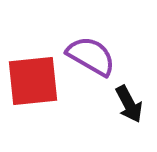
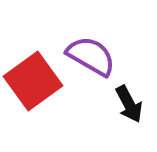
red square: rotated 30 degrees counterclockwise
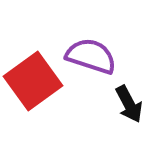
purple semicircle: rotated 12 degrees counterclockwise
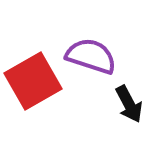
red square: rotated 6 degrees clockwise
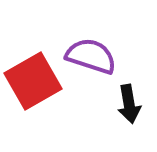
black arrow: rotated 18 degrees clockwise
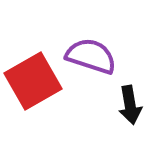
black arrow: moved 1 px right, 1 px down
